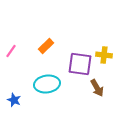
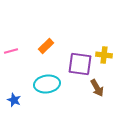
pink line: rotated 40 degrees clockwise
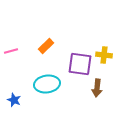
brown arrow: rotated 36 degrees clockwise
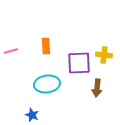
orange rectangle: rotated 49 degrees counterclockwise
purple square: moved 1 px left, 1 px up; rotated 10 degrees counterclockwise
blue star: moved 18 px right, 15 px down
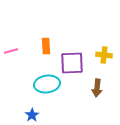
purple square: moved 7 px left
blue star: rotated 16 degrees clockwise
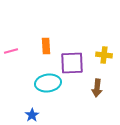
cyan ellipse: moved 1 px right, 1 px up
